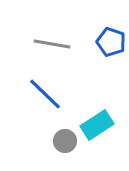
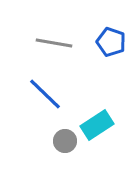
gray line: moved 2 px right, 1 px up
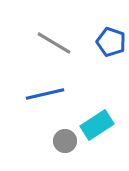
gray line: rotated 21 degrees clockwise
blue line: rotated 57 degrees counterclockwise
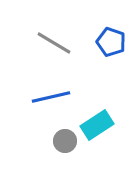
blue line: moved 6 px right, 3 px down
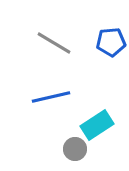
blue pentagon: rotated 24 degrees counterclockwise
gray circle: moved 10 px right, 8 px down
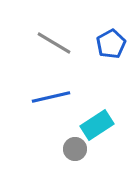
blue pentagon: moved 2 px down; rotated 24 degrees counterclockwise
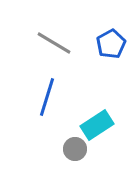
blue line: moved 4 px left; rotated 60 degrees counterclockwise
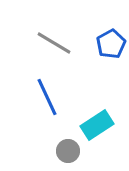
blue line: rotated 42 degrees counterclockwise
gray circle: moved 7 px left, 2 px down
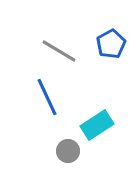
gray line: moved 5 px right, 8 px down
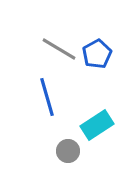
blue pentagon: moved 14 px left, 10 px down
gray line: moved 2 px up
blue line: rotated 9 degrees clockwise
